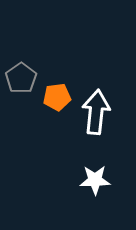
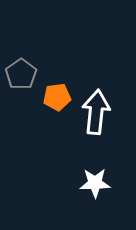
gray pentagon: moved 4 px up
white star: moved 3 px down
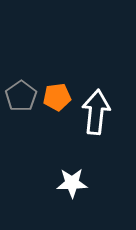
gray pentagon: moved 22 px down
white star: moved 23 px left
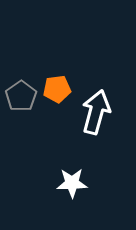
orange pentagon: moved 8 px up
white arrow: rotated 9 degrees clockwise
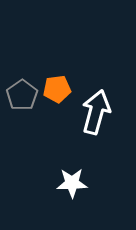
gray pentagon: moved 1 px right, 1 px up
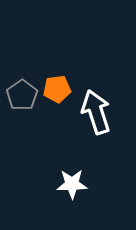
white arrow: rotated 33 degrees counterclockwise
white star: moved 1 px down
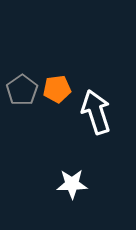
gray pentagon: moved 5 px up
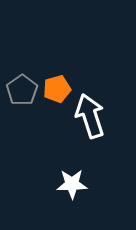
orange pentagon: rotated 8 degrees counterclockwise
white arrow: moved 6 px left, 4 px down
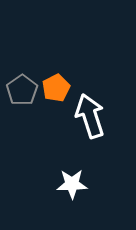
orange pentagon: moved 1 px left, 1 px up; rotated 12 degrees counterclockwise
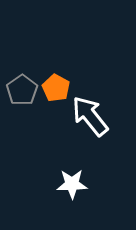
orange pentagon: rotated 16 degrees counterclockwise
white arrow: rotated 21 degrees counterclockwise
